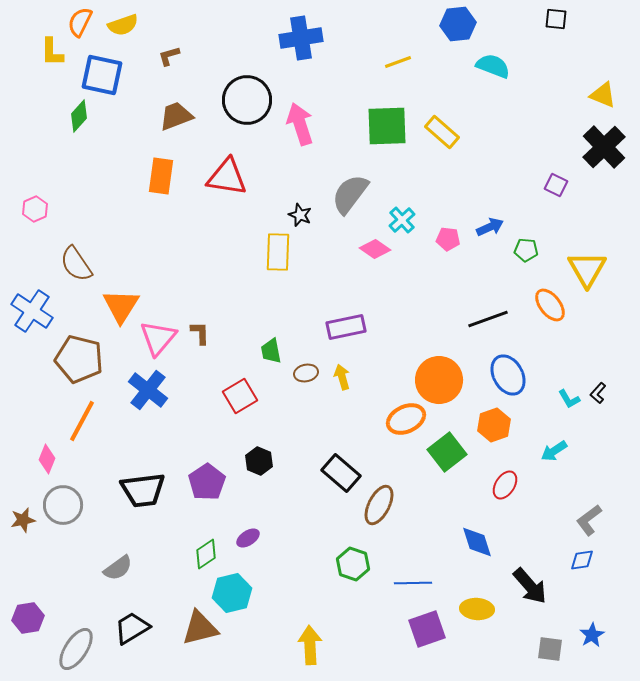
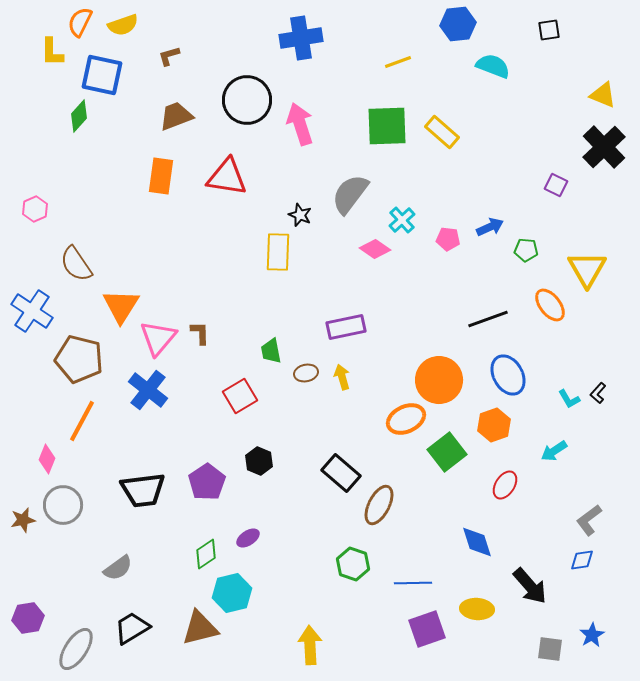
black square at (556, 19): moved 7 px left, 11 px down; rotated 15 degrees counterclockwise
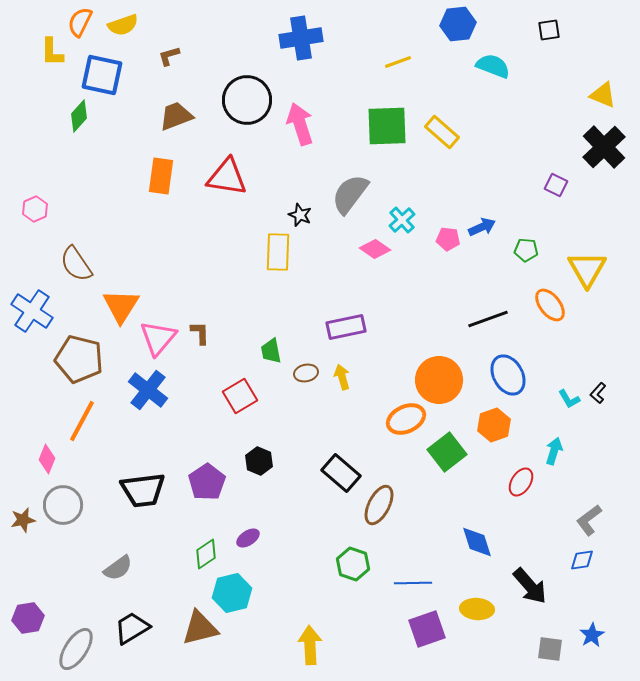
blue arrow at (490, 227): moved 8 px left
cyan arrow at (554, 451): rotated 140 degrees clockwise
red ellipse at (505, 485): moved 16 px right, 3 px up
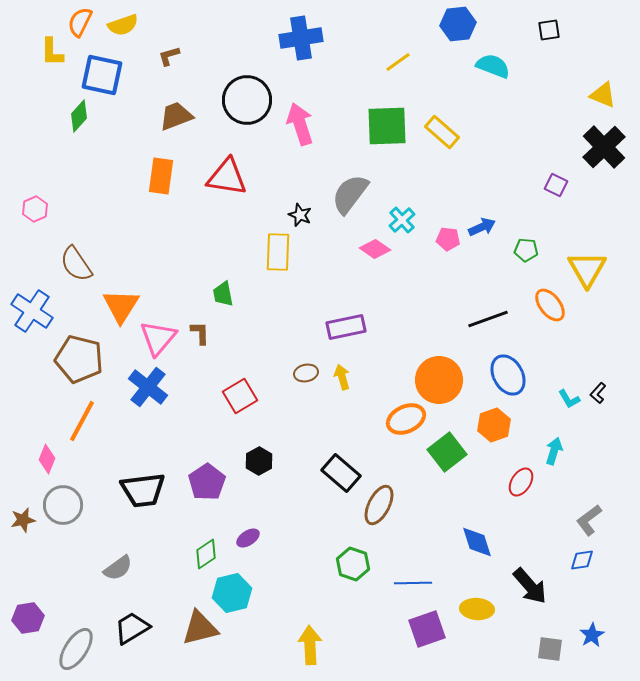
yellow line at (398, 62): rotated 16 degrees counterclockwise
green trapezoid at (271, 351): moved 48 px left, 57 px up
blue cross at (148, 390): moved 3 px up
black hexagon at (259, 461): rotated 8 degrees clockwise
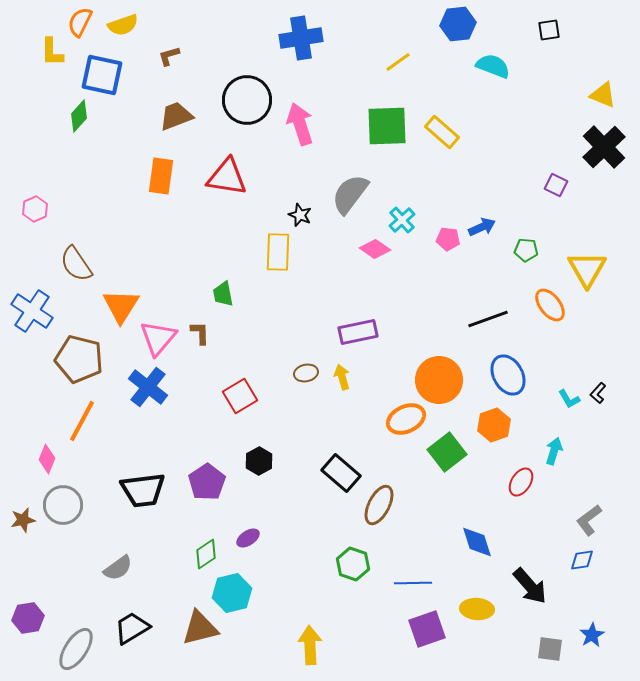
purple rectangle at (346, 327): moved 12 px right, 5 px down
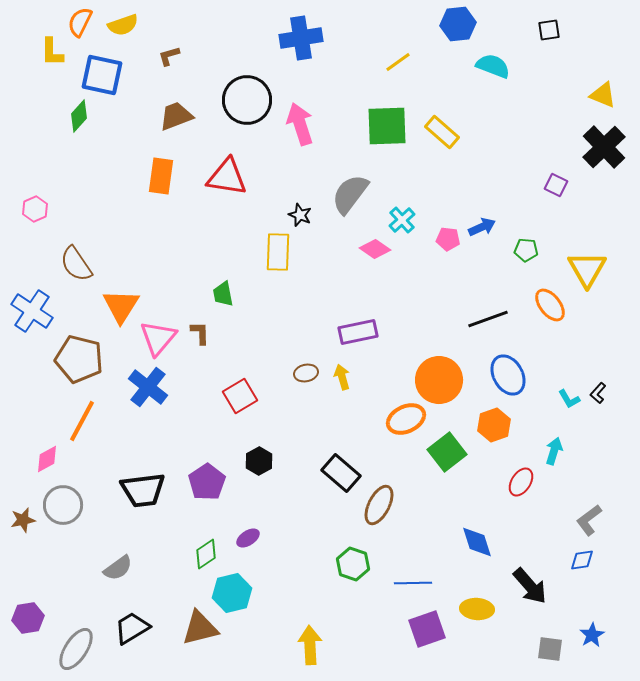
pink diamond at (47, 459): rotated 40 degrees clockwise
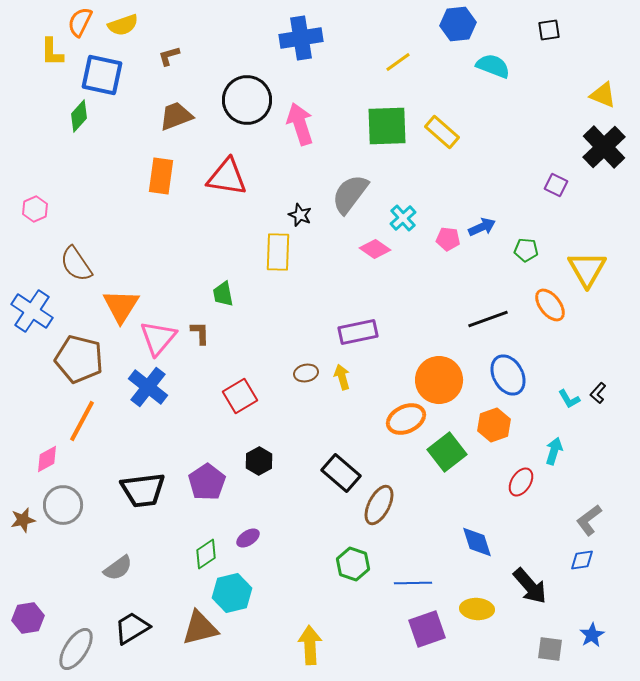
cyan cross at (402, 220): moved 1 px right, 2 px up
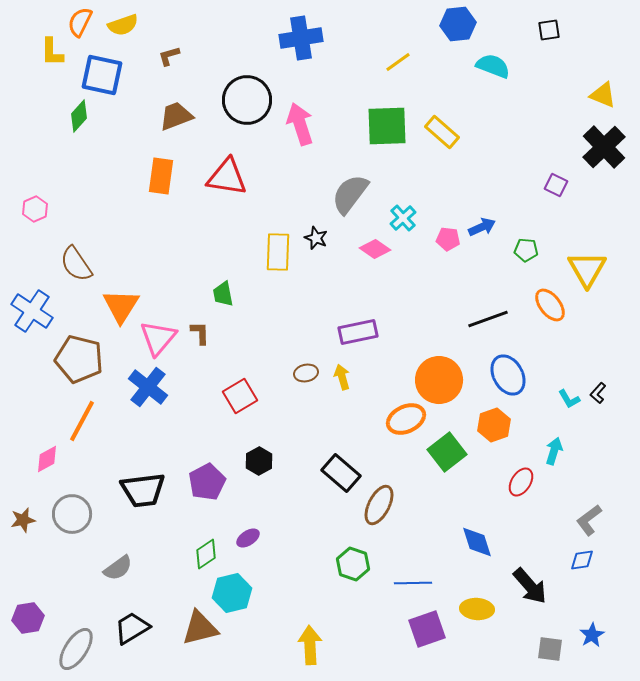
black star at (300, 215): moved 16 px right, 23 px down
purple pentagon at (207, 482): rotated 6 degrees clockwise
gray circle at (63, 505): moved 9 px right, 9 px down
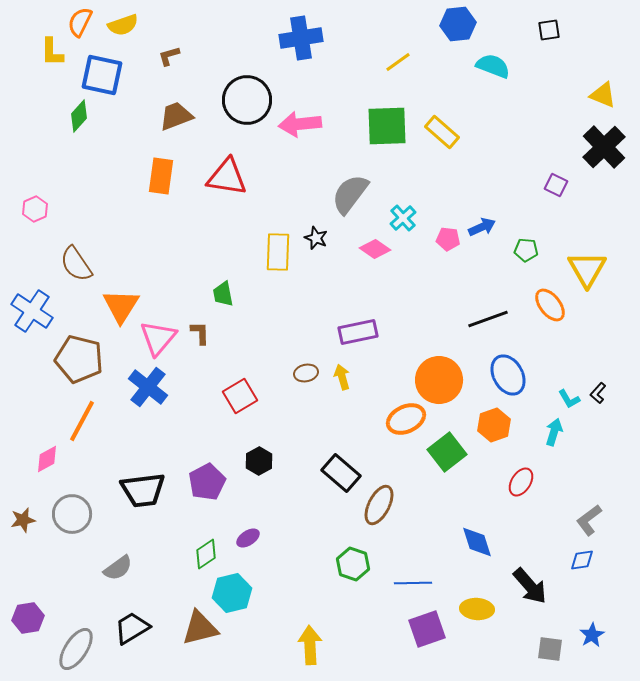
pink arrow at (300, 124): rotated 78 degrees counterclockwise
cyan arrow at (554, 451): moved 19 px up
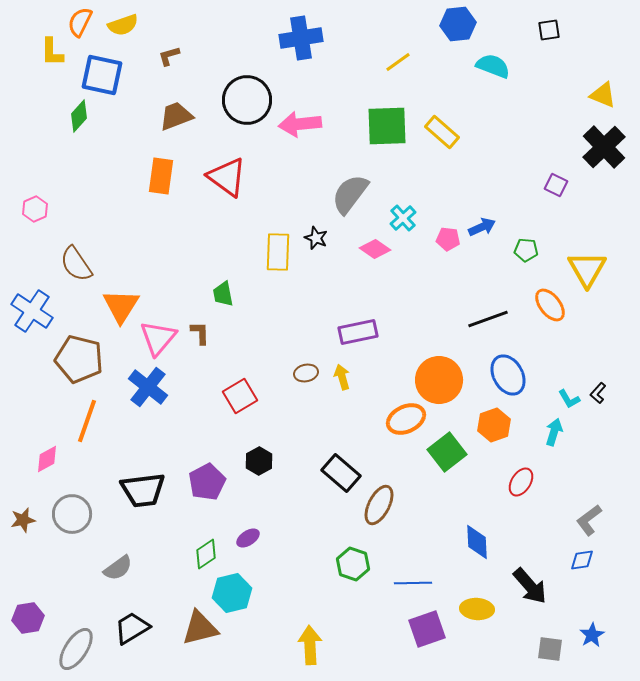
red triangle at (227, 177): rotated 27 degrees clockwise
orange line at (82, 421): moved 5 px right; rotated 9 degrees counterclockwise
blue diamond at (477, 542): rotated 15 degrees clockwise
